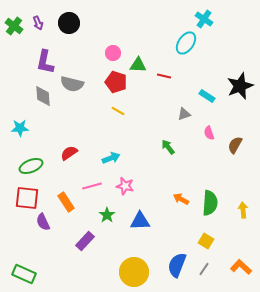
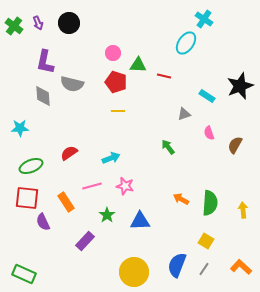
yellow line: rotated 32 degrees counterclockwise
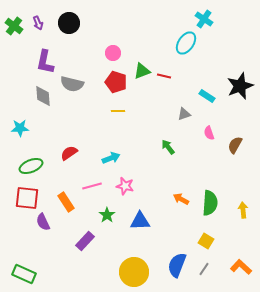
green triangle: moved 4 px right, 6 px down; rotated 24 degrees counterclockwise
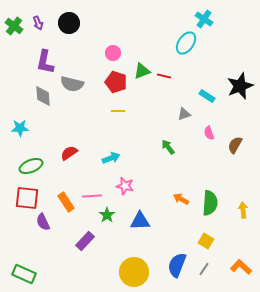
pink line: moved 10 px down; rotated 12 degrees clockwise
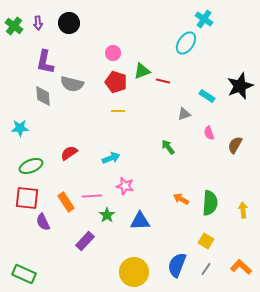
purple arrow: rotated 16 degrees clockwise
red line: moved 1 px left, 5 px down
gray line: moved 2 px right
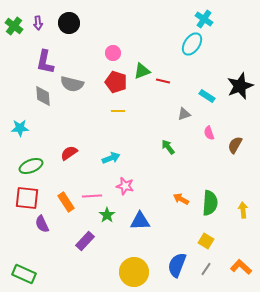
cyan ellipse: moved 6 px right, 1 px down
purple semicircle: moved 1 px left, 2 px down
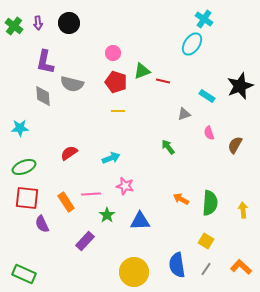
green ellipse: moved 7 px left, 1 px down
pink line: moved 1 px left, 2 px up
blue semicircle: rotated 30 degrees counterclockwise
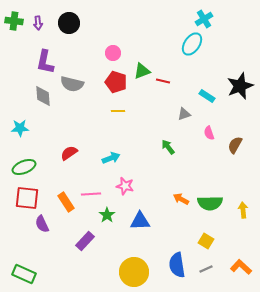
cyan cross: rotated 24 degrees clockwise
green cross: moved 5 px up; rotated 30 degrees counterclockwise
green semicircle: rotated 85 degrees clockwise
gray line: rotated 32 degrees clockwise
